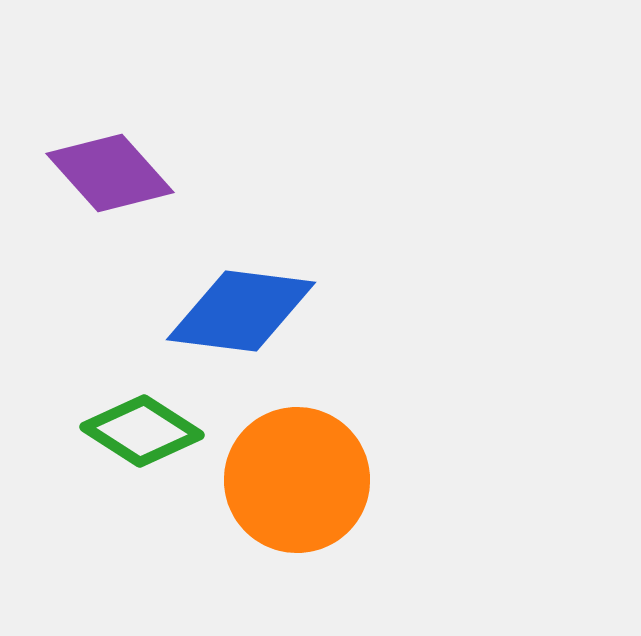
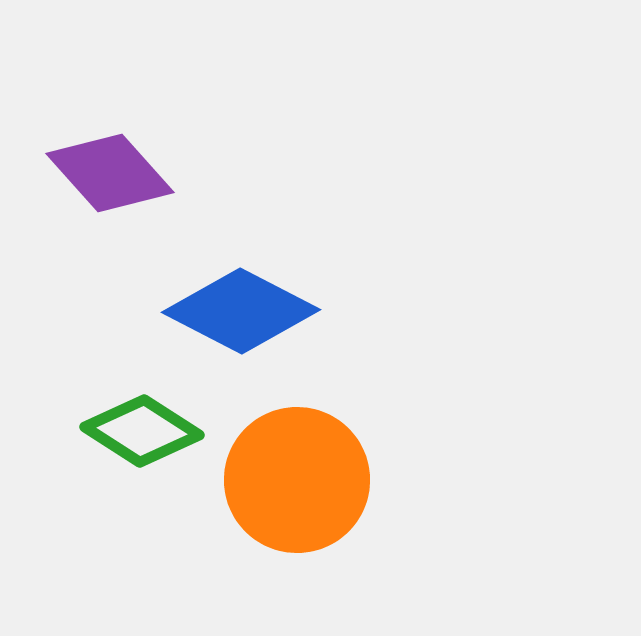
blue diamond: rotated 20 degrees clockwise
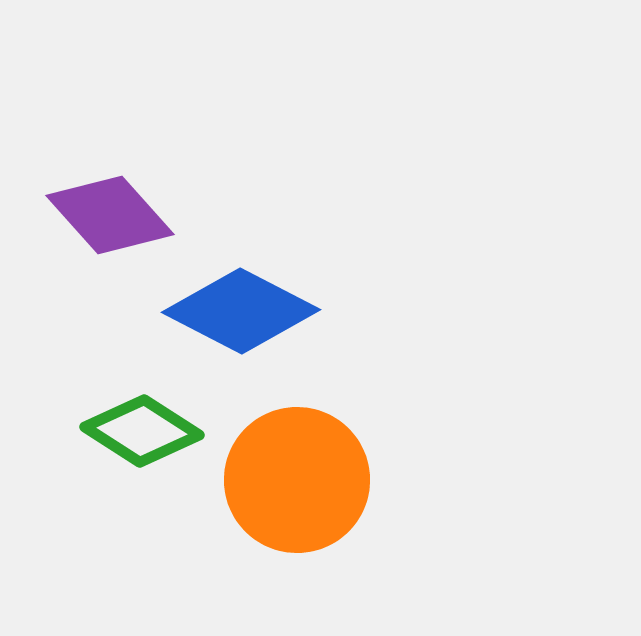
purple diamond: moved 42 px down
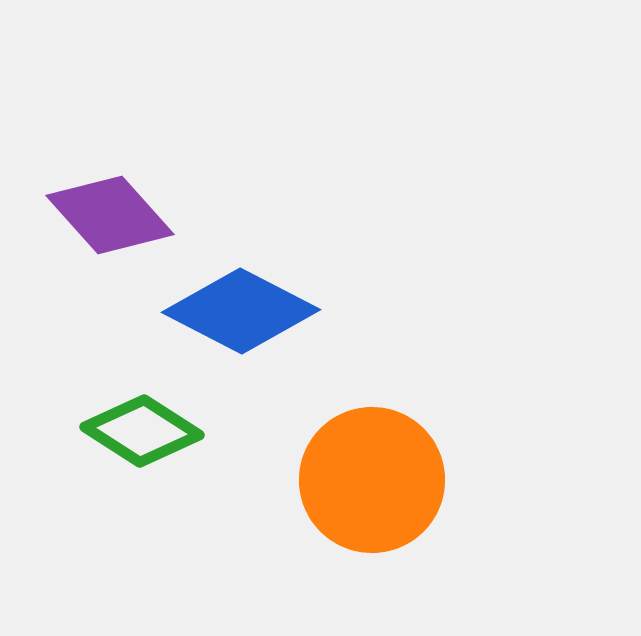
orange circle: moved 75 px right
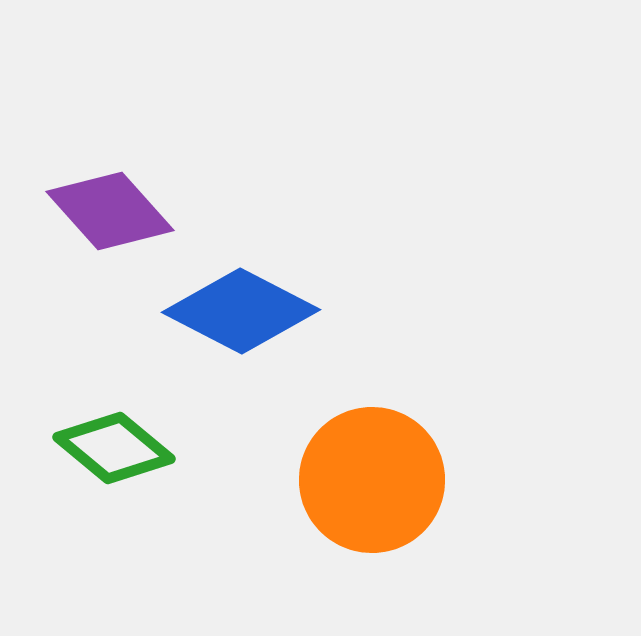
purple diamond: moved 4 px up
green diamond: moved 28 px left, 17 px down; rotated 7 degrees clockwise
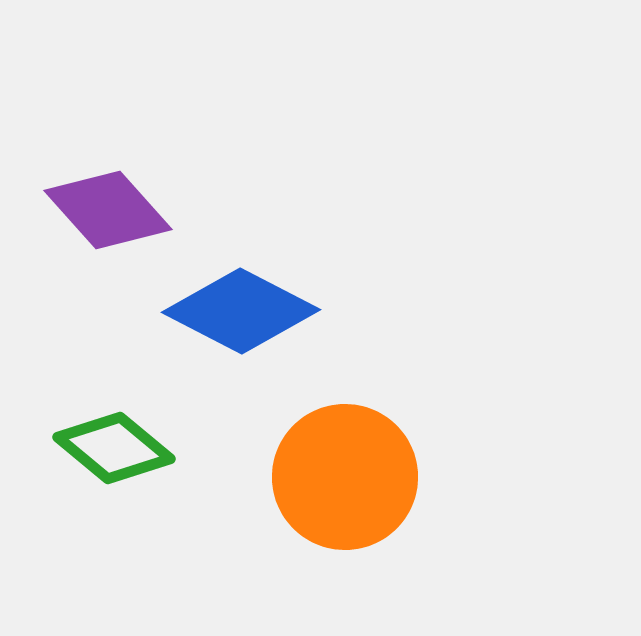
purple diamond: moved 2 px left, 1 px up
orange circle: moved 27 px left, 3 px up
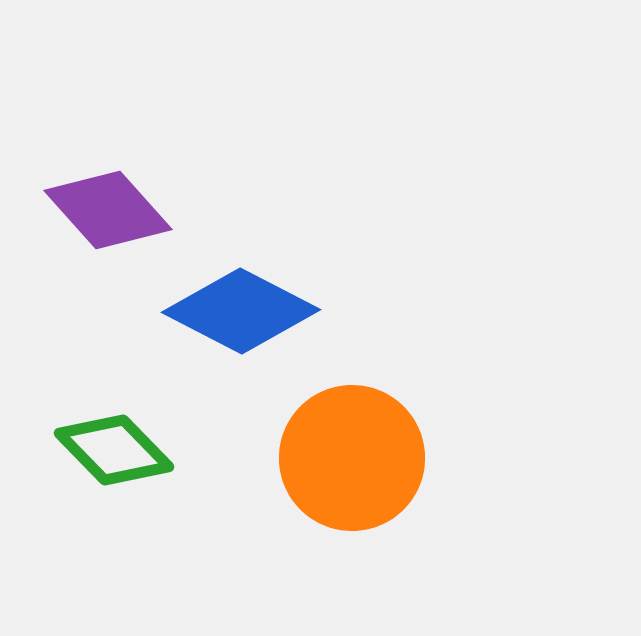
green diamond: moved 2 px down; rotated 6 degrees clockwise
orange circle: moved 7 px right, 19 px up
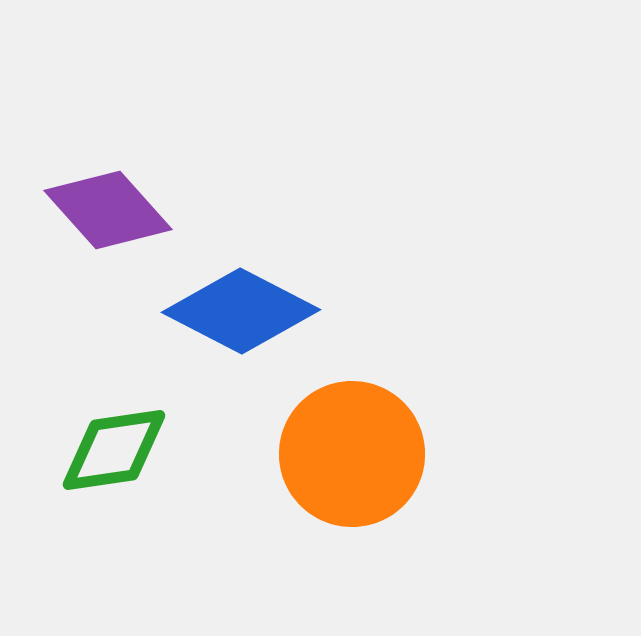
green diamond: rotated 54 degrees counterclockwise
orange circle: moved 4 px up
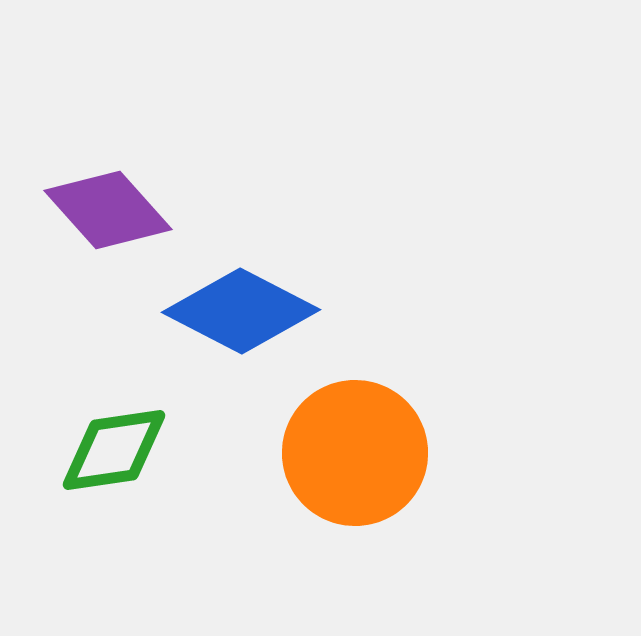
orange circle: moved 3 px right, 1 px up
